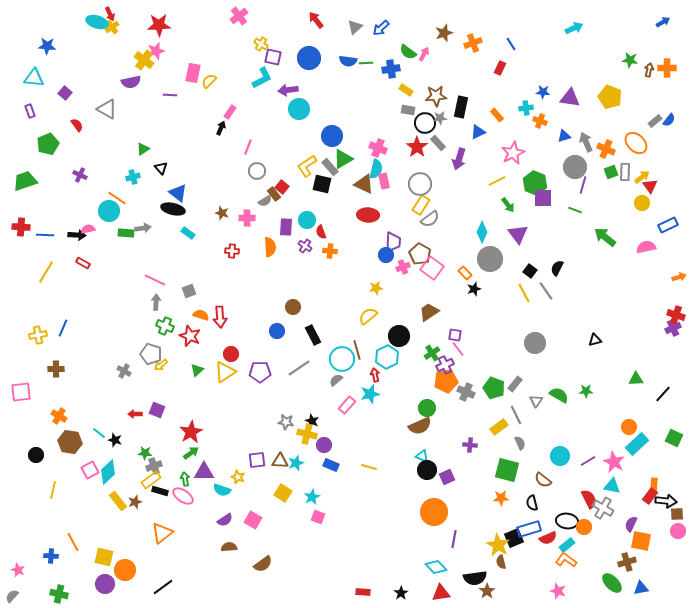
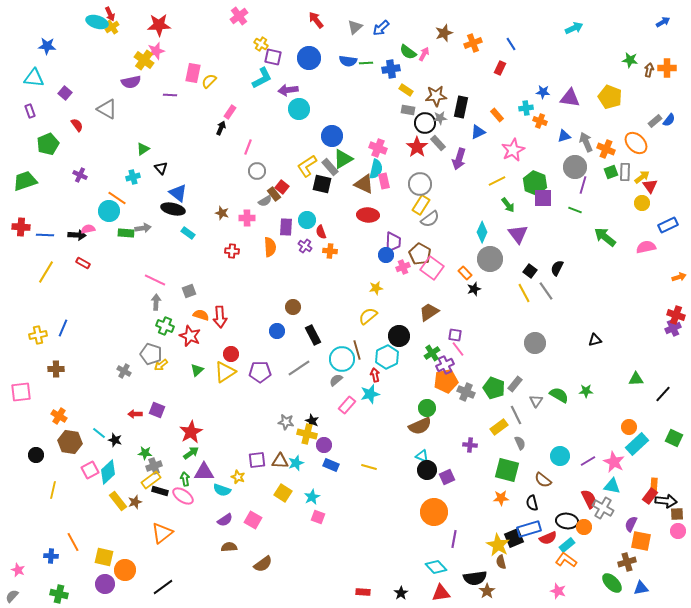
pink star at (513, 153): moved 3 px up
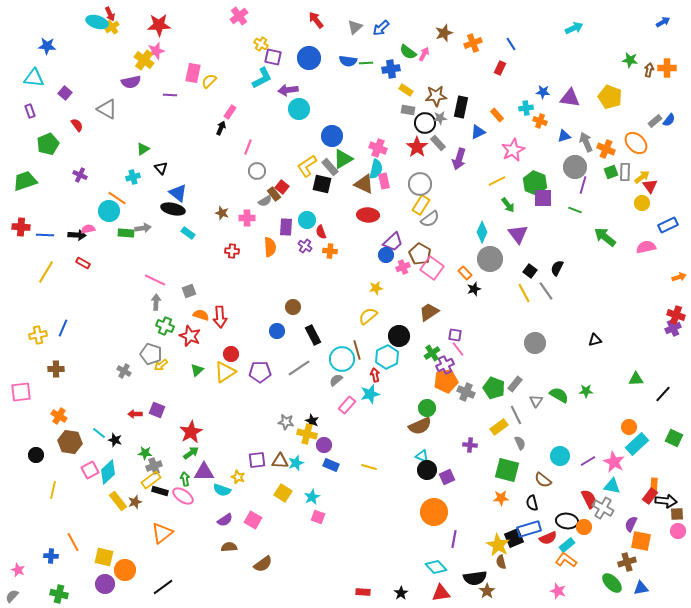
purple trapezoid at (393, 242): rotated 45 degrees clockwise
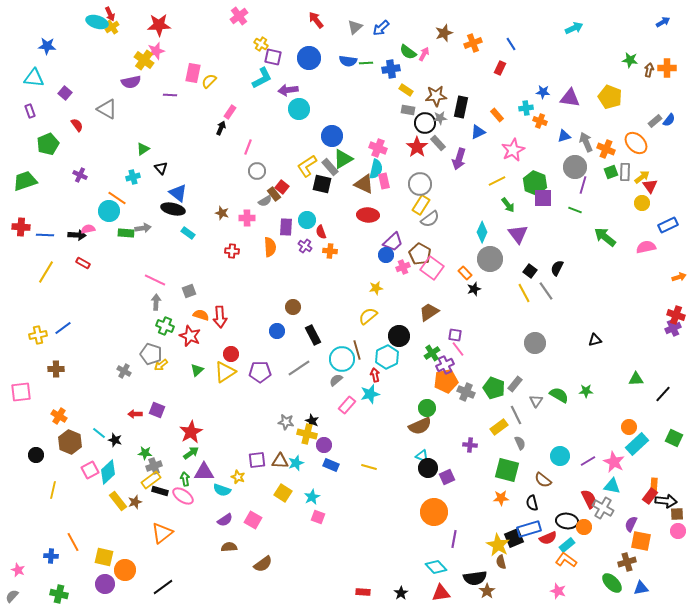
blue line at (63, 328): rotated 30 degrees clockwise
brown hexagon at (70, 442): rotated 15 degrees clockwise
black circle at (427, 470): moved 1 px right, 2 px up
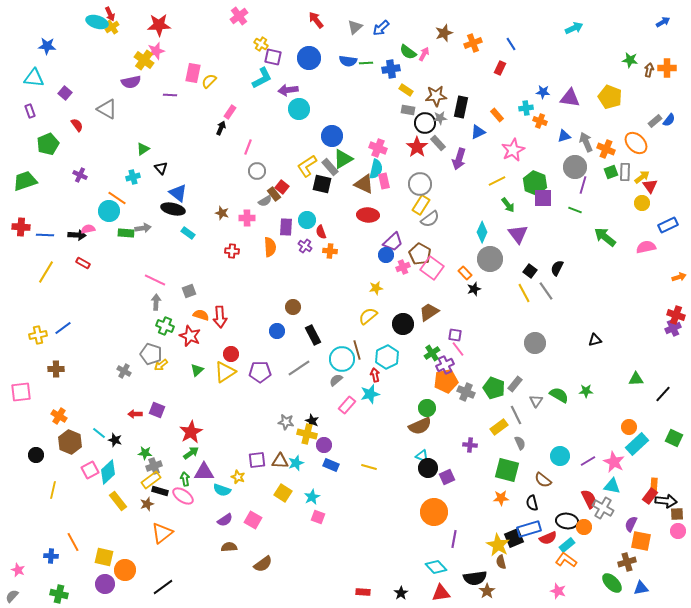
black circle at (399, 336): moved 4 px right, 12 px up
brown star at (135, 502): moved 12 px right, 2 px down
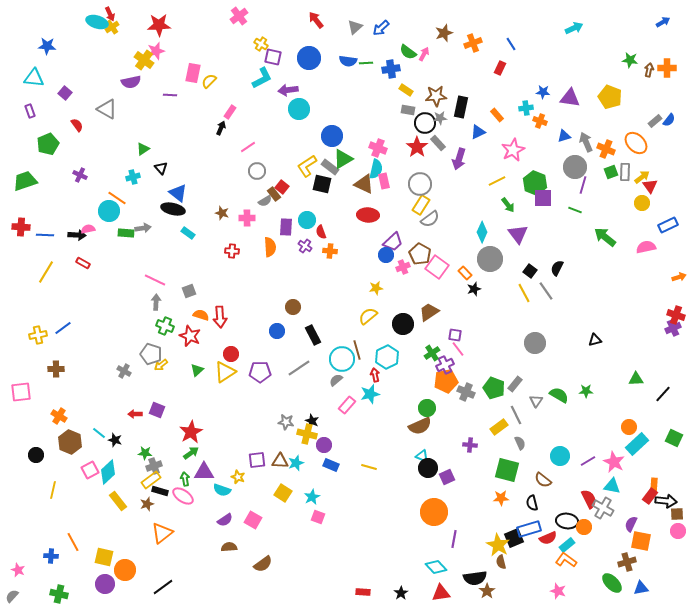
pink line at (248, 147): rotated 35 degrees clockwise
gray rectangle at (330, 167): rotated 12 degrees counterclockwise
pink square at (432, 268): moved 5 px right, 1 px up
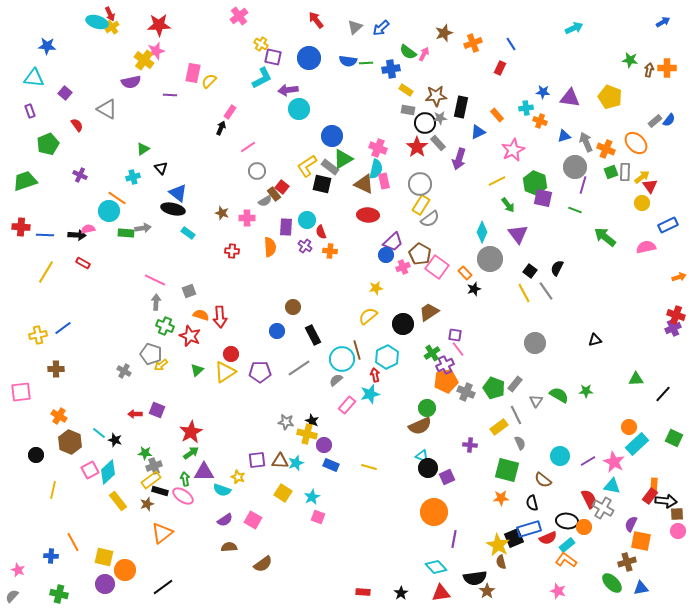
purple square at (543, 198): rotated 12 degrees clockwise
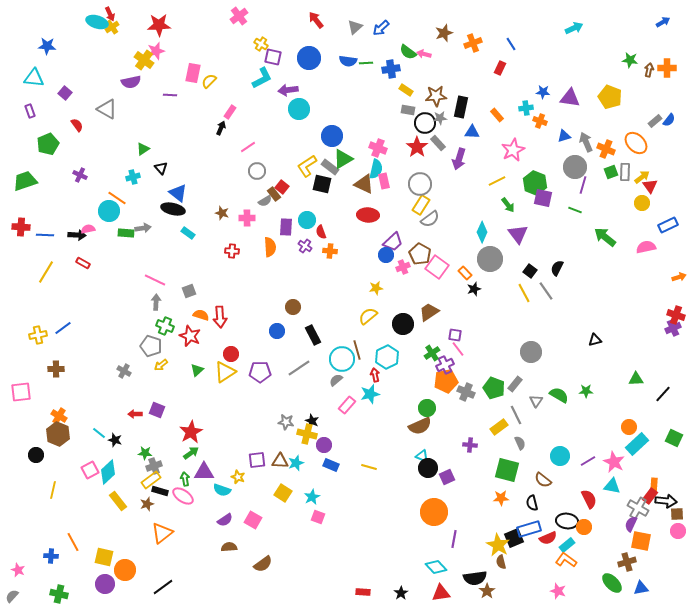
pink arrow at (424, 54): rotated 104 degrees counterclockwise
blue triangle at (478, 132): moved 6 px left; rotated 28 degrees clockwise
gray circle at (535, 343): moved 4 px left, 9 px down
gray pentagon at (151, 354): moved 8 px up
brown hexagon at (70, 442): moved 12 px left, 8 px up
gray cross at (603, 508): moved 35 px right
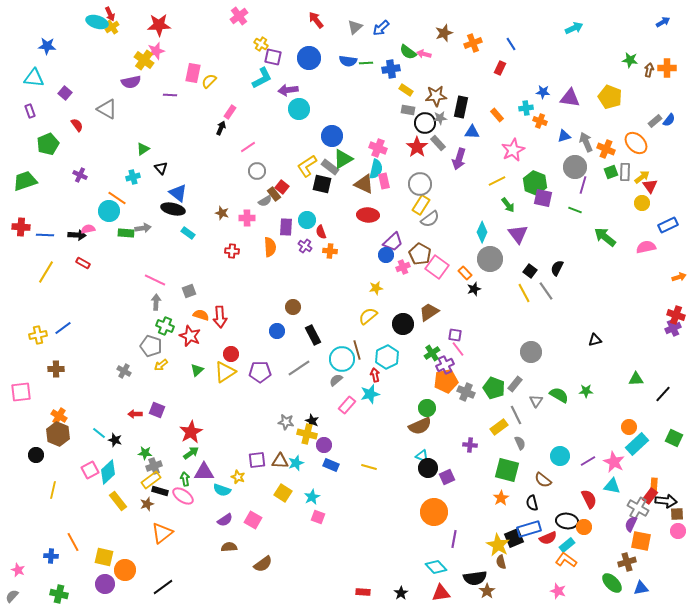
orange star at (501, 498): rotated 28 degrees counterclockwise
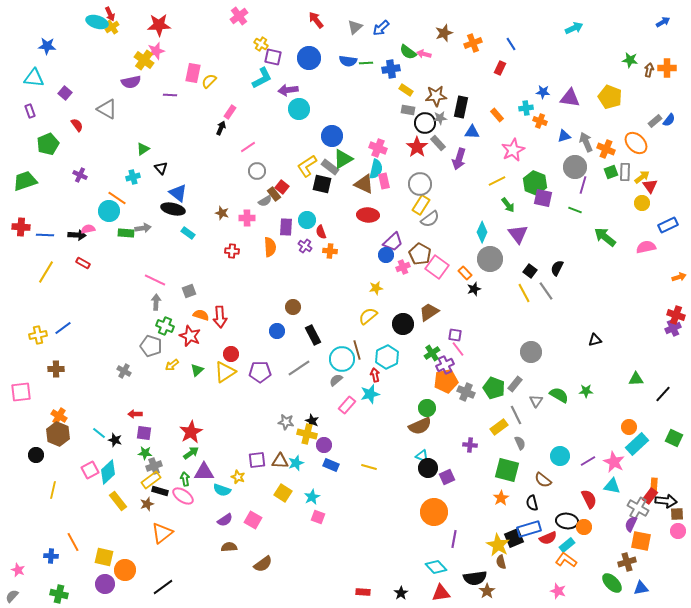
yellow arrow at (161, 365): moved 11 px right
purple square at (157, 410): moved 13 px left, 23 px down; rotated 14 degrees counterclockwise
